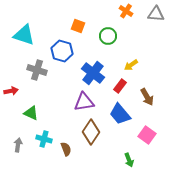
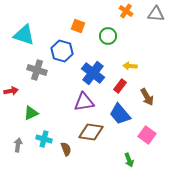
yellow arrow: moved 1 px left, 1 px down; rotated 40 degrees clockwise
green triangle: rotated 49 degrees counterclockwise
brown diamond: rotated 65 degrees clockwise
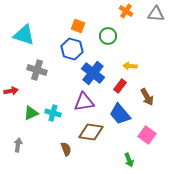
blue hexagon: moved 10 px right, 2 px up
cyan cross: moved 9 px right, 26 px up
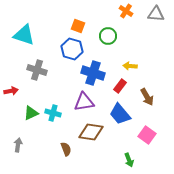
blue cross: rotated 20 degrees counterclockwise
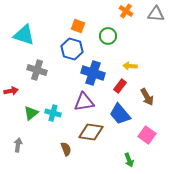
green triangle: rotated 14 degrees counterclockwise
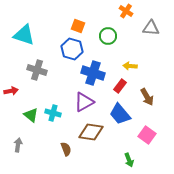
gray triangle: moved 5 px left, 14 px down
purple triangle: rotated 20 degrees counterclockwise
green triangle: moved 2 px down; rotated 42 degrees counterclockwise
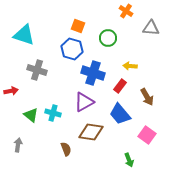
green circle: moved 2 px down
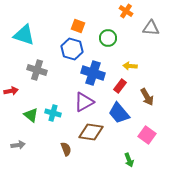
blue trapezoid: moved 1 px left, 1 px up
gray arrow: rotated 72 degrees clockwise
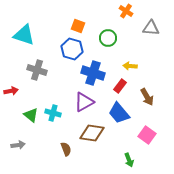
brown diamond: moved 1 px right, 1 px down
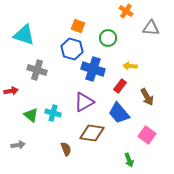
blue cross: moved 4 px up
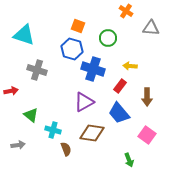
brown arrow: rotated 30 degrees clockwise
cyan cross: moved 17 px down
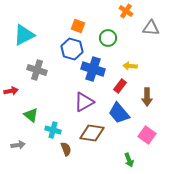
cyan triangle: rotated 45 degrees counterclockwise
